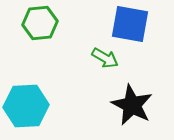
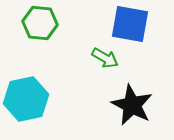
green hexagon: rotated 12 degrees clockwise
cyan hexagon: moved 7 px up; rotated 9 degrees counterclockwise
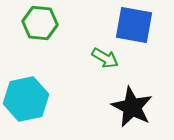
blue square: moved 4 px right, 1 px down
black star: moved 2 px down
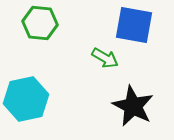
black star: moved 1 px right, 1 px up
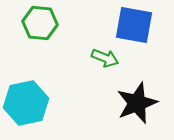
green arrow: rotated 8 degrees counterclockwise
cyan hexagon: moved 4 px down
black star: moved 4 px right, 3 px up; rotated 24 degrees clockwise
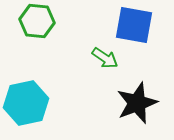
green hexagon: moved 3 px left, 2 px up
green arrow: rotated 12 degrees clockwise
